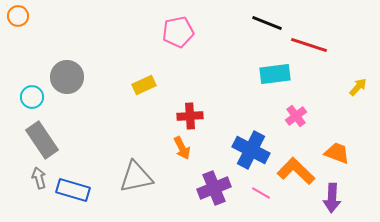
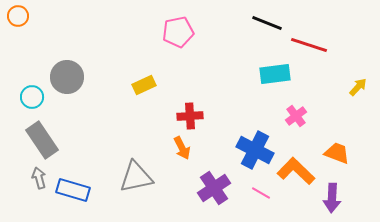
blue cross: moved 4 px right
purple cross: rotated 12 degrees counterclockwise
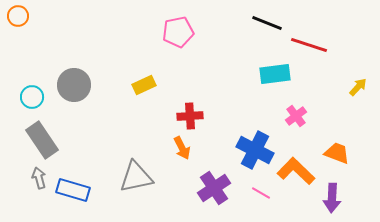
gray circle: moved 7 px right, 8 px down
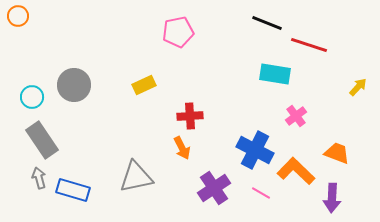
cyan rectangle: rotated 16 degrees clockwise
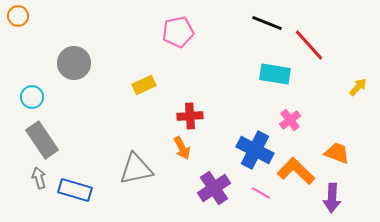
red line: rotated 30 degrees clockwise
gray circle: moved 22 px up
pink cross: moved 6 px left, 4 px down
gray triangle: moved 8 px up
blue rectangle: moved 2 px right
